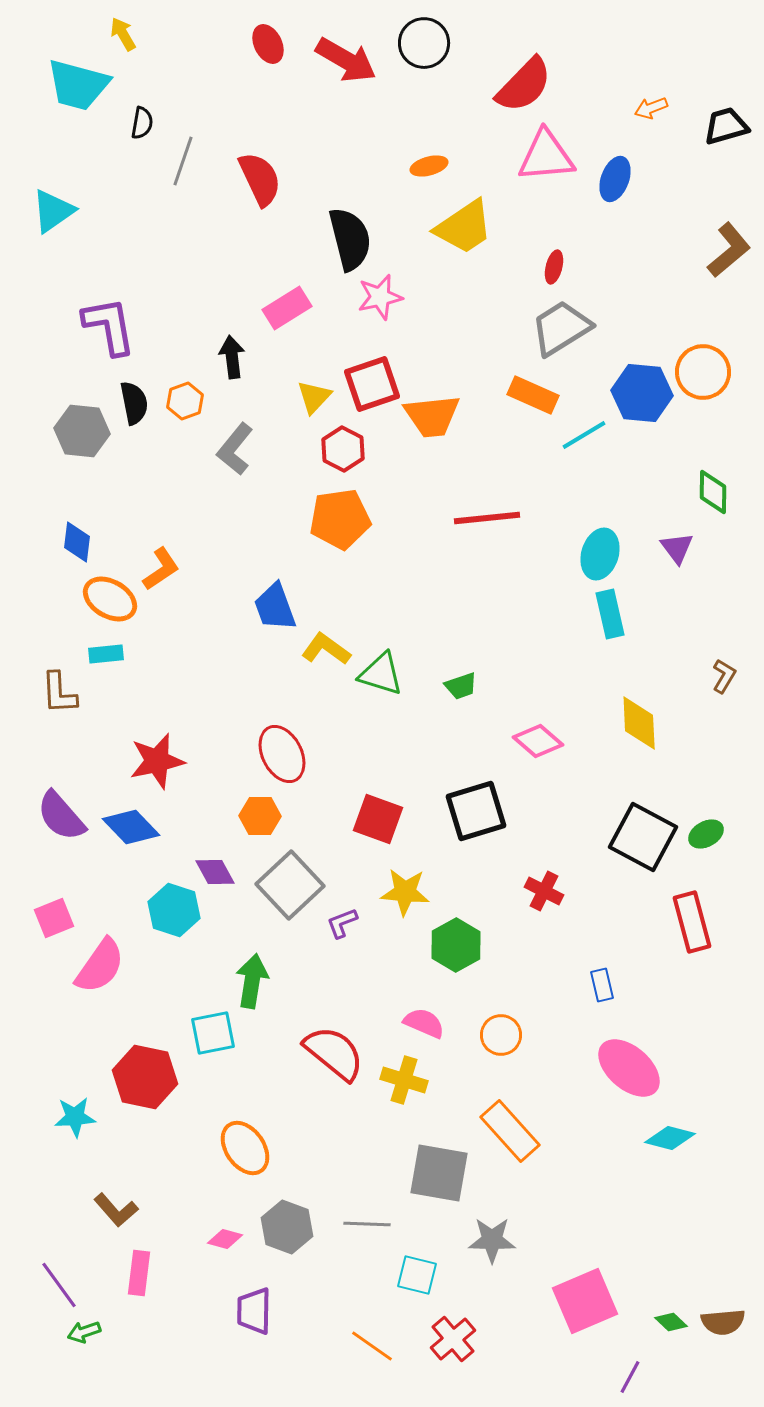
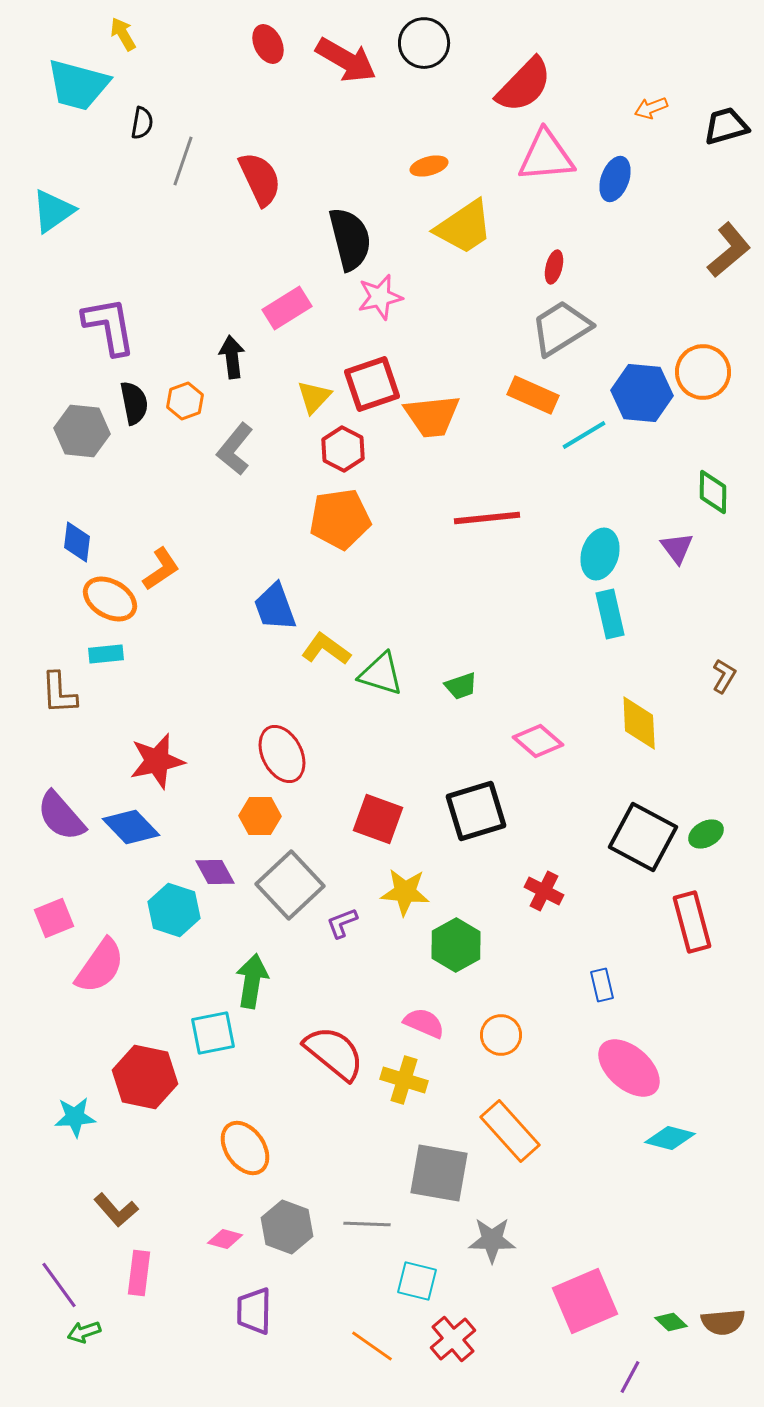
cyan square at (417, 1275): moved 6 px down
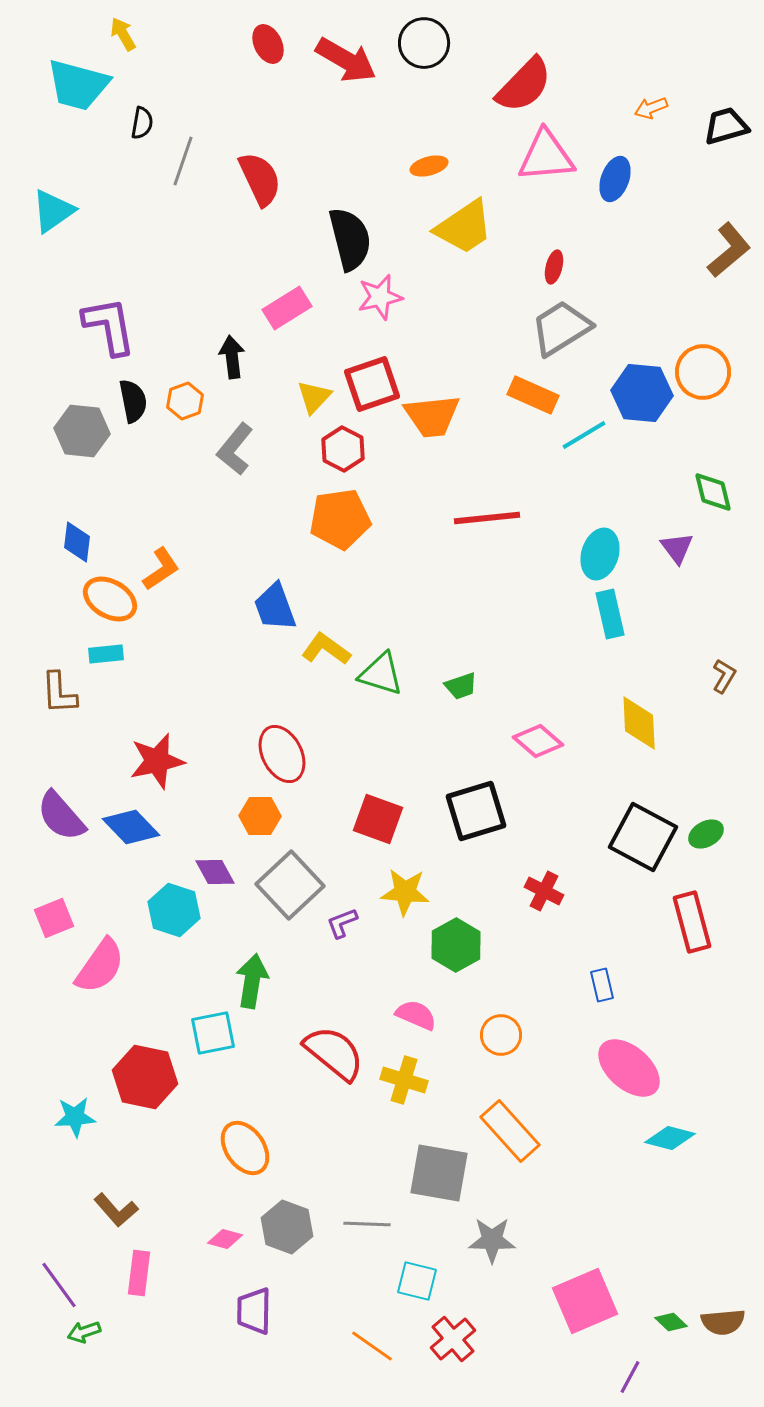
black semicircle at (134, 403): moved 1 px left, 2 px up
green diamond at (713, 492): rotated 15 degrees counterclockwise
pink semicircle at (424, 1023): moved 8 px left, 8 px up
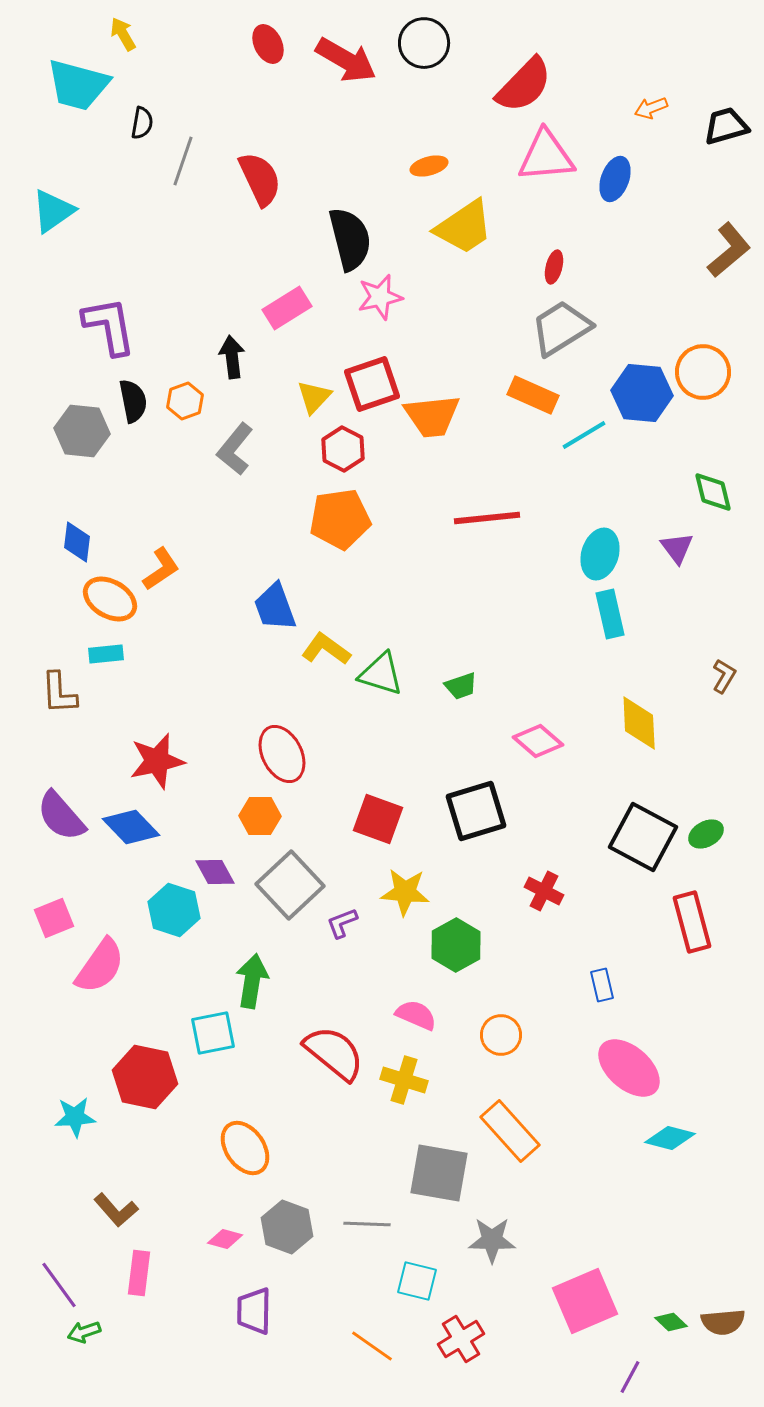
red cross at (453, 1339): moved 8 px right; rotated 9 degrees clockwise
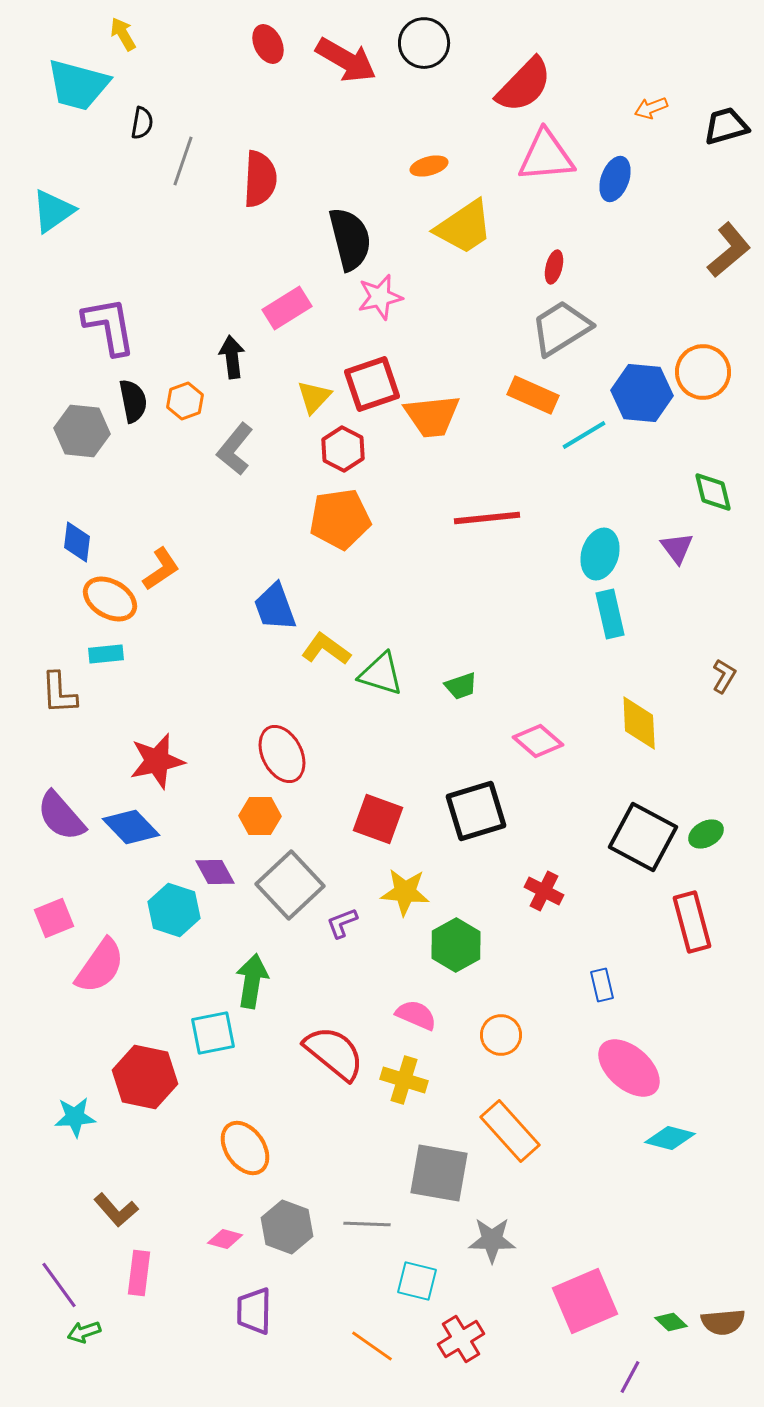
red semicircle at (260, 179): rotated 28 degrees clockwise
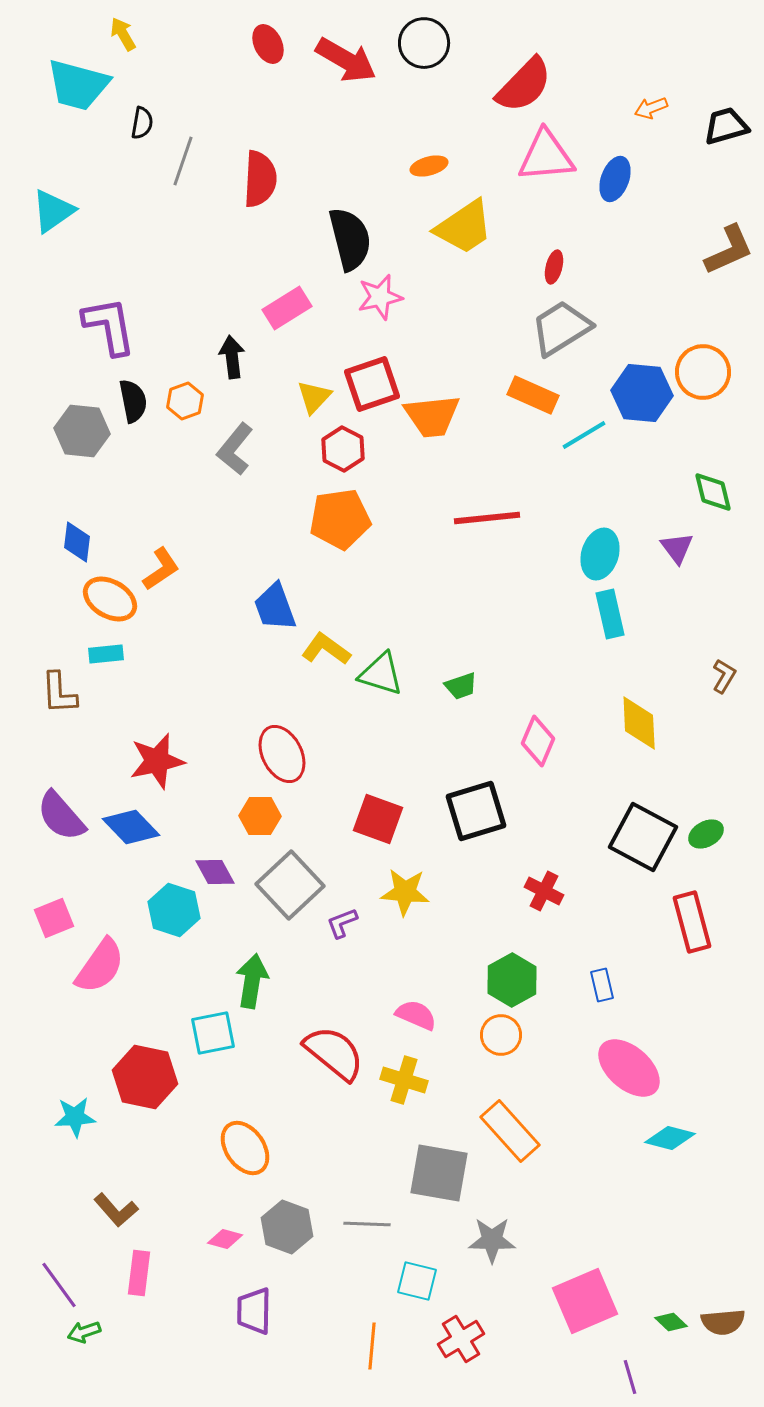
brown L-shape at (729, 250): rotated 16 degrees clockwise
pink diamond at (538, 741): rotated 72 degrees clockwise
green hexagon at (456, 945): moved 56 px right, 35 px down
orange line at (372, 1346): rotated 60 degrees clockwise
purple line at (630, 1377): rotated 44 degrees counterclockwise
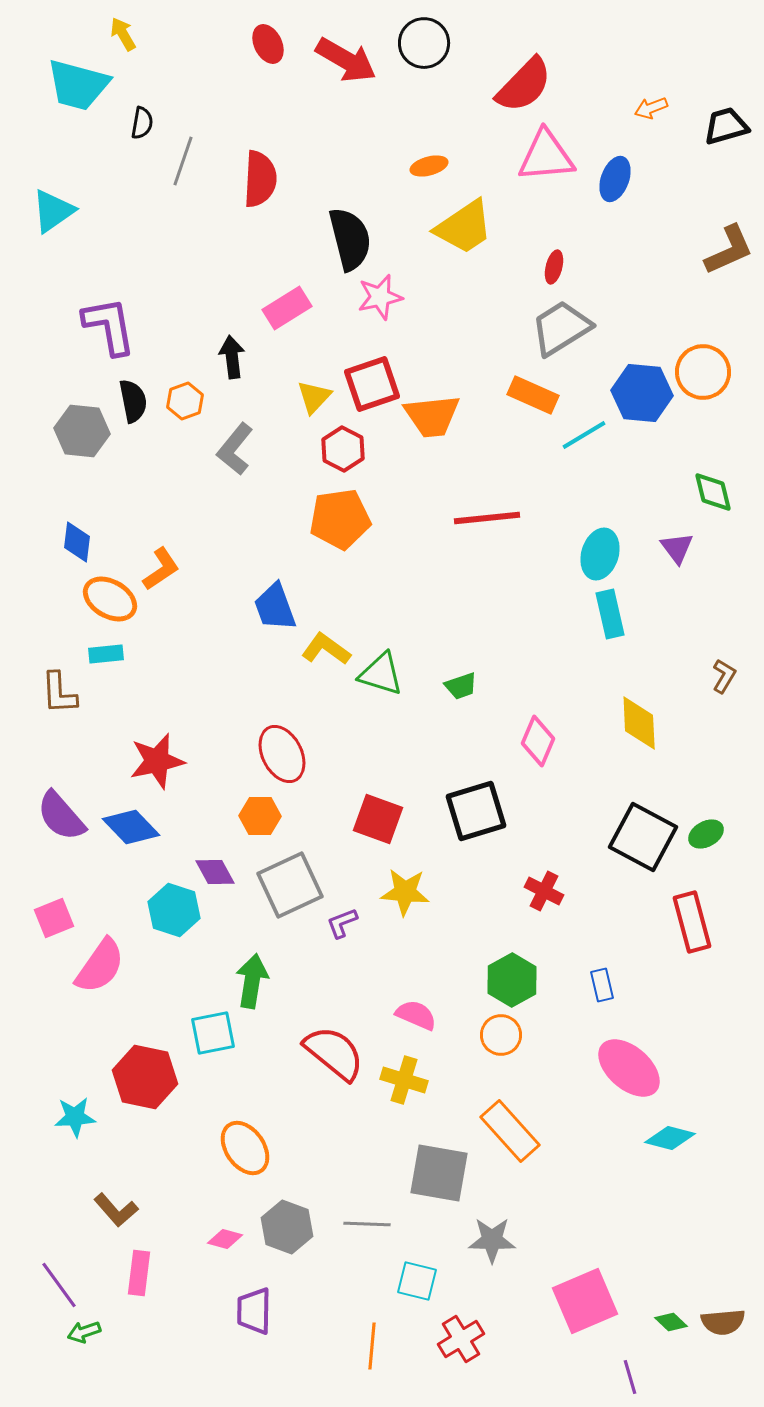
gray square at (290, 885): rotated 18 degrees clockwise
